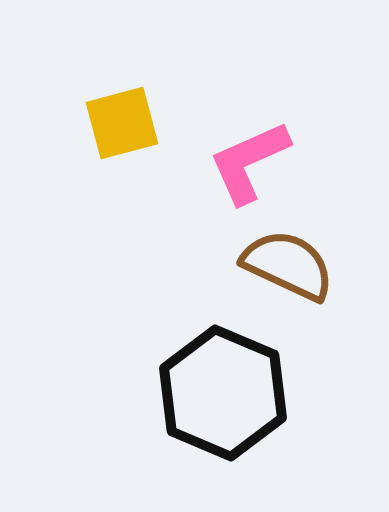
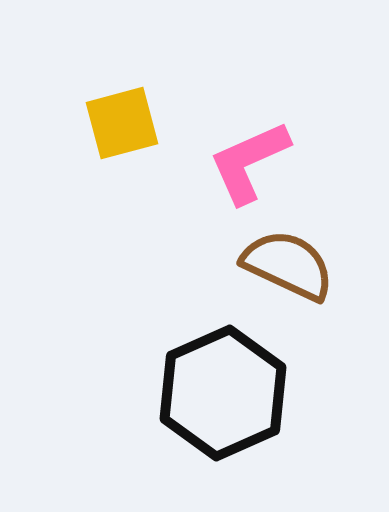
black hexagon: rotated 13 degrees clockwise
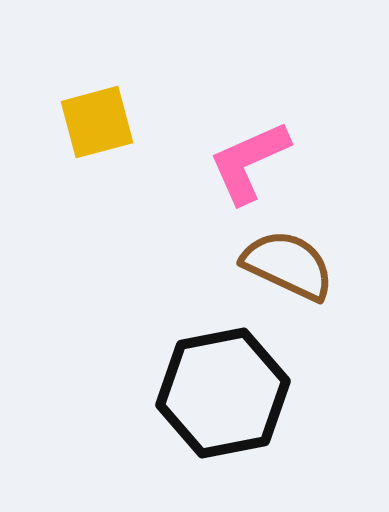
yellow square: moved 25 px left, 1 px up
black hexagon: rotated 13 degrees clockwise
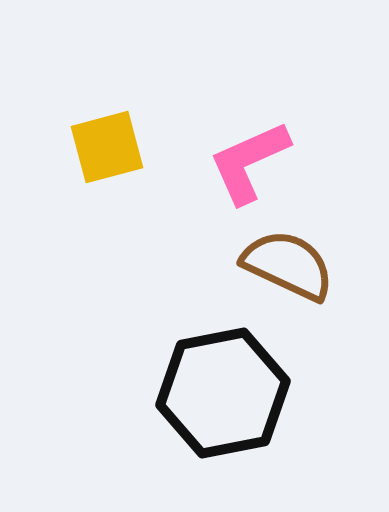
yellow square: moved 10 px right, 25 px down
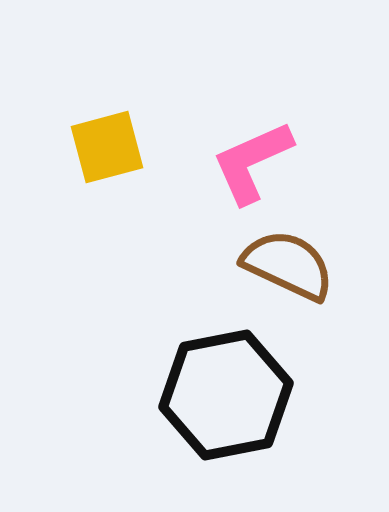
pink L-shape: moved 3 px right
black hexagon: moved 3 px right, 2 px down
